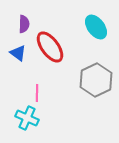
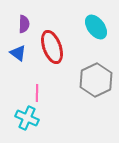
red ellipse: moved 2 px right; rotated 16 degrees clockwise
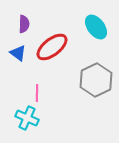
red ellipse: rotated 72 degrees clockwise
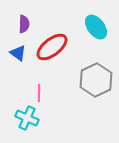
pink line: moved 2 px right
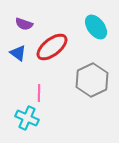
purple semicircle: rotated 108 degrees clockwise
gray hexagon: moved 4 px left
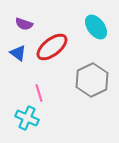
pink line: rotated 18 degrees counterclockwise
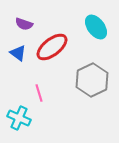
cyan cross: moved 8 px left
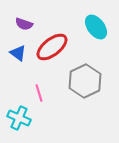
gray hexagon: moved 7 px left, 1 px down
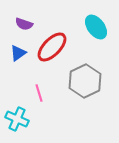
red ellipse: rotated 8 degrees counterclockwise
blue triangle: rotated 48 degrees clockwise
cyan cross: moved 2 px left, 1 px down
